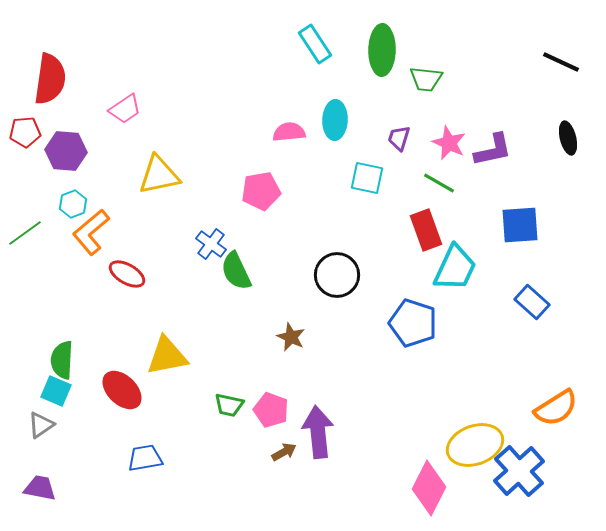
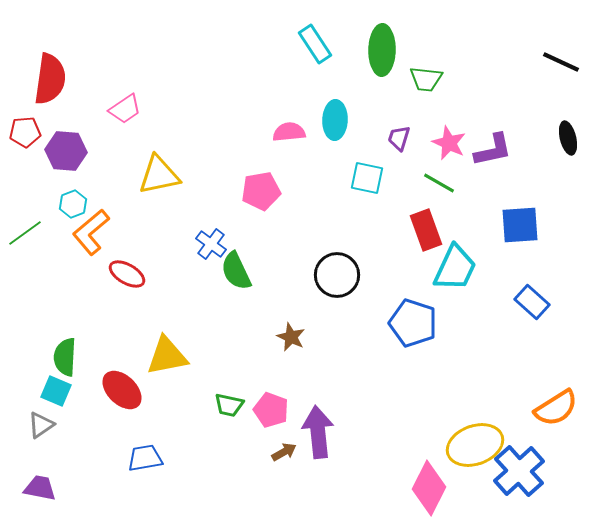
green semicircle at (62, 360): moved 3 px right, 3 px up
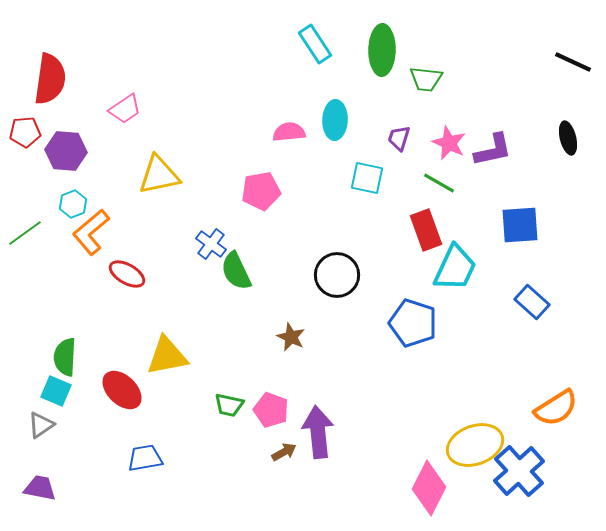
black line at (561, 62): moved 12 px right
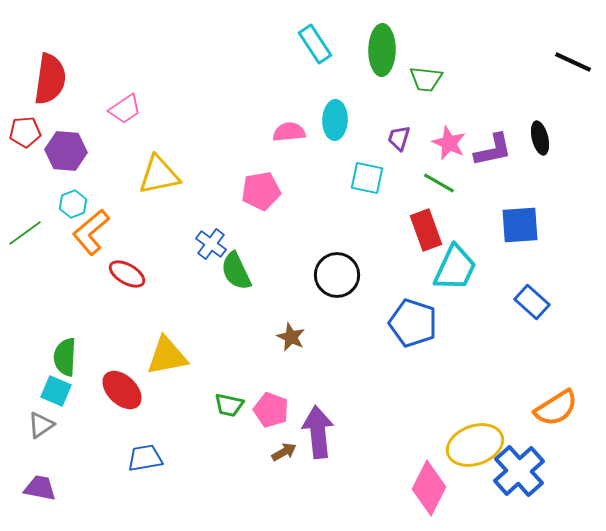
black ellipse at (568, 138): moved 28 px left
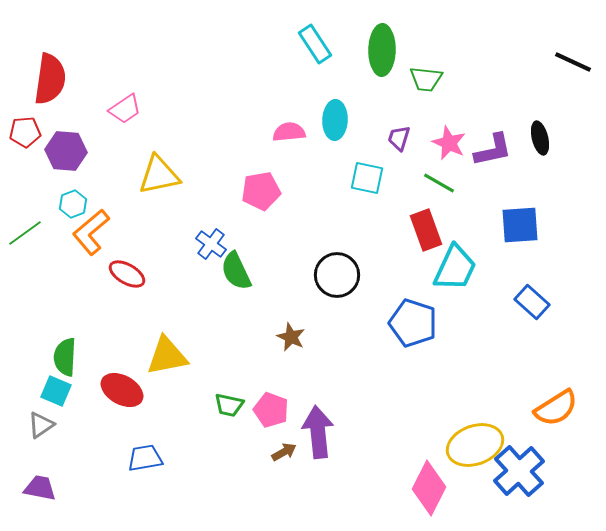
red ellipse at (122, 390): rotated 15 degrees counterclockwise
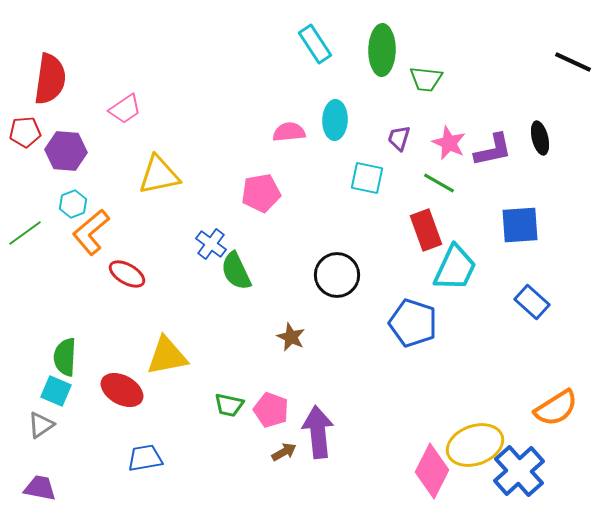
pink pentagon at (261, 191): moved 2 px down
pink diamond at (429, 488): moved 3 px right, 17 px up
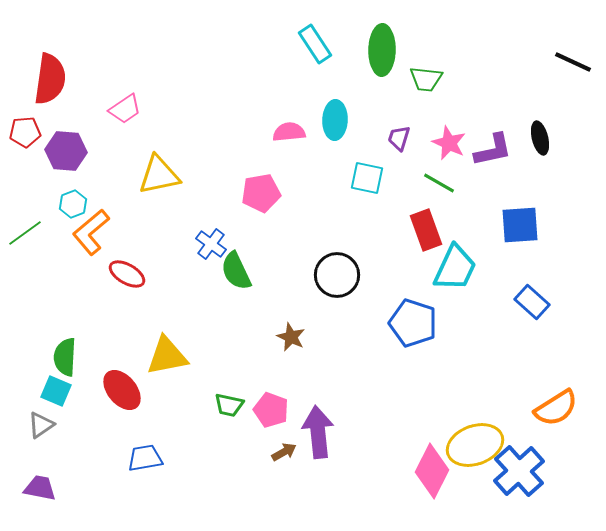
red ellipse at (122, 390): rotated 21 degrees clockwise
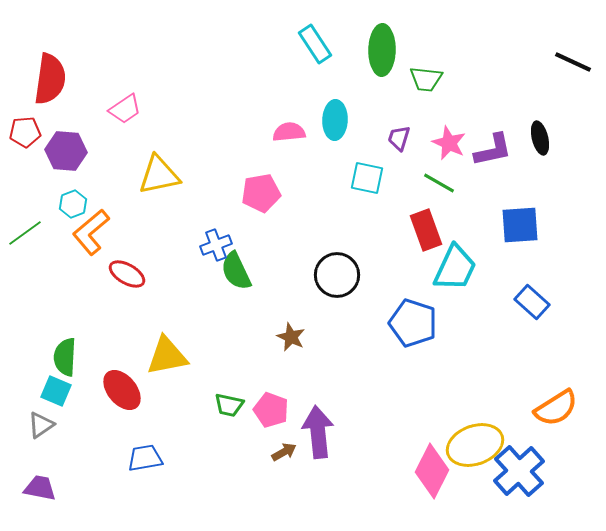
blue cross at (211, 244): moved 5 px right, 1 px down; rotated 32 degrees clockwise
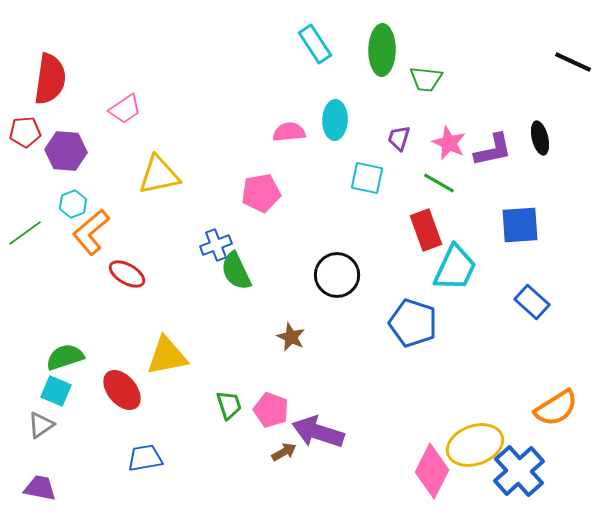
green semicircle at (65, 357): rotated 69 degrees clockwise
green trapezoid at (229, 405): rotated 120 degrees counterclockwise
purple arrow at (318, 432): rotated 66 degrees counterclockwise
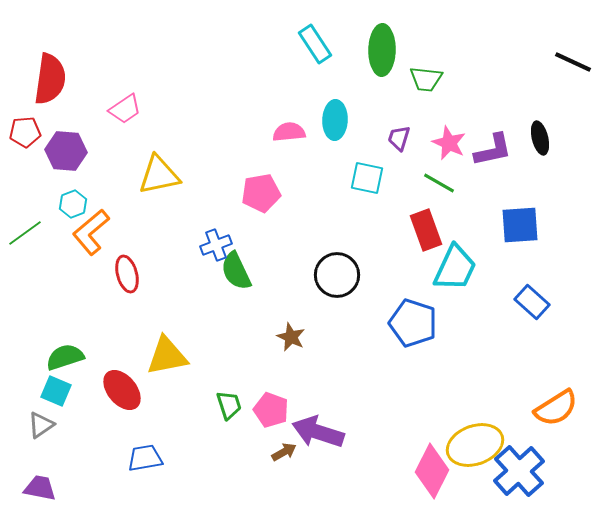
red ellipse at (127, 274): rotated 45 degrees clockwise
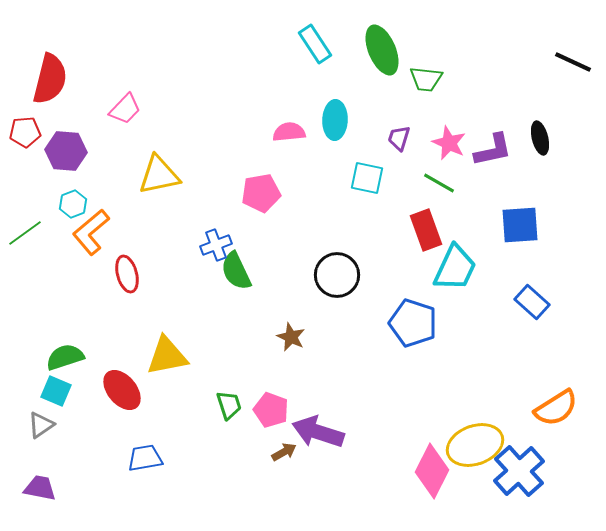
green ellipse at (382, 50): rotated 24 degrees counterclockwise
red semicircle at (50, 79): rotated 6 degrees clockwise
pink trapezoid at (125, 109): rotated 12 degrees counterclockwise
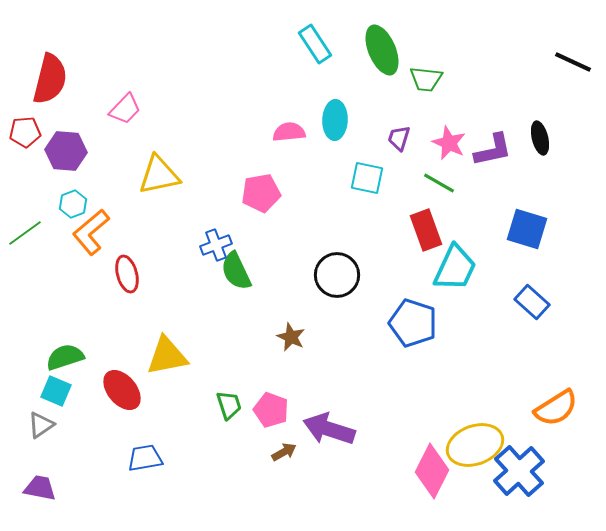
blue square at (520, 225): moved 7 px right, 4 px down; rotated 21 degrees clockwise
purple arrow at (318, 432): moved 11 px right, 3 px up
